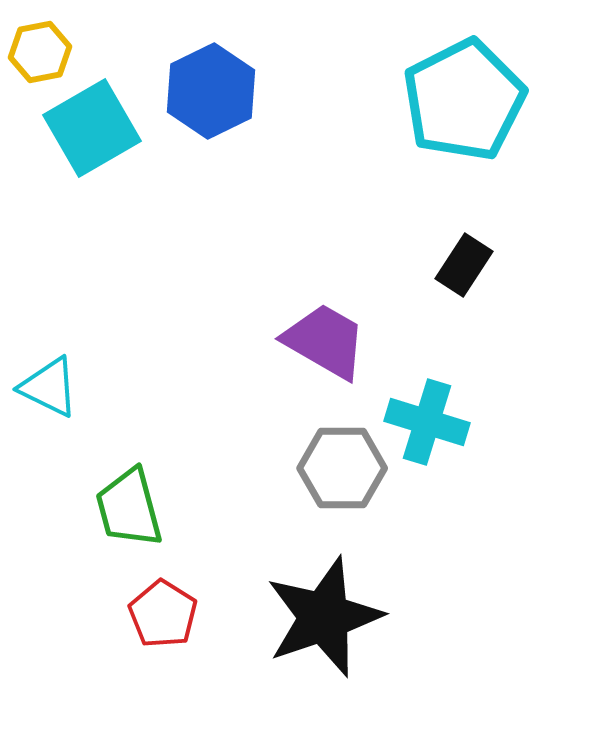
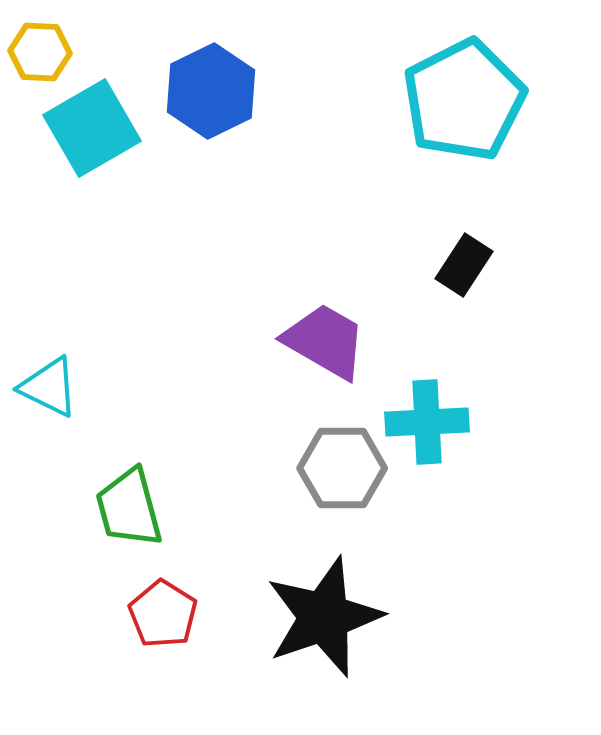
yellow hexagon: rotated 14 degrees clockwise
cyan cross: rotated 20 degrees counterclockwise
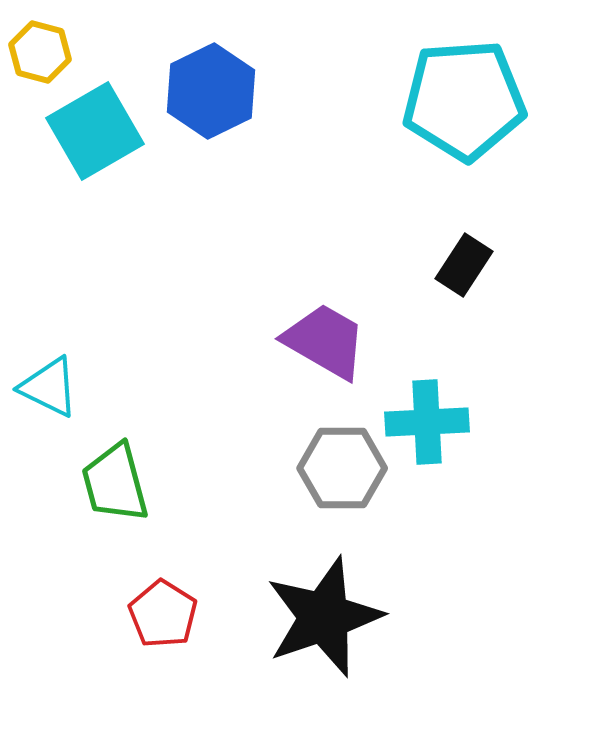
yellow hexagon: rotated 12 degrees clockwise
cyan pentagon: rotated 23 degrees clockwise
cyan square: moved 3 px right, 3 px down
green trapezoid: moved 14 px left, 25 px up
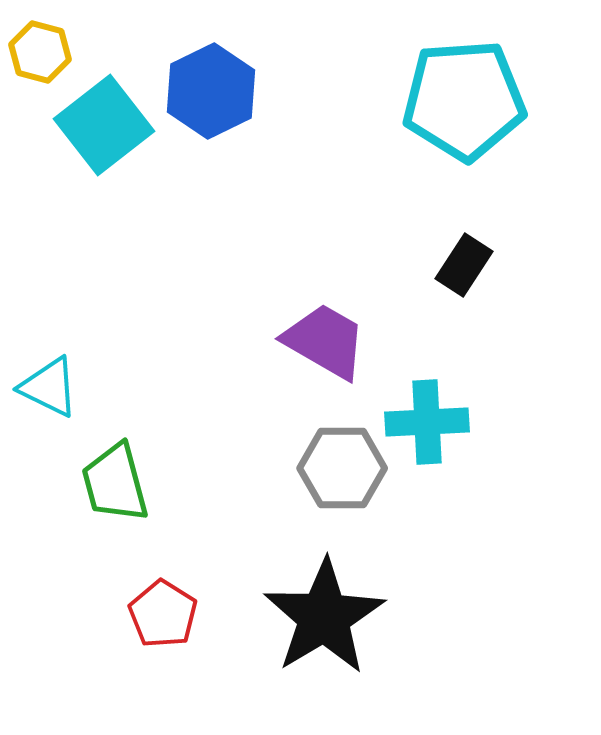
cyan square: moved 9 px right, 6 px up; rotated 8 degrees counterclockwise
black star: rotated 12 degrees counterclockwise
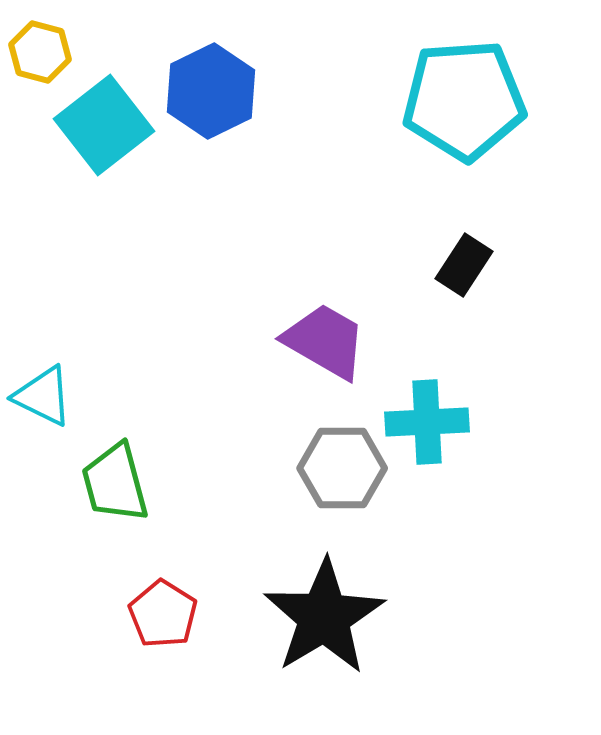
cyan triangle: moved 6 px left, 9 px down
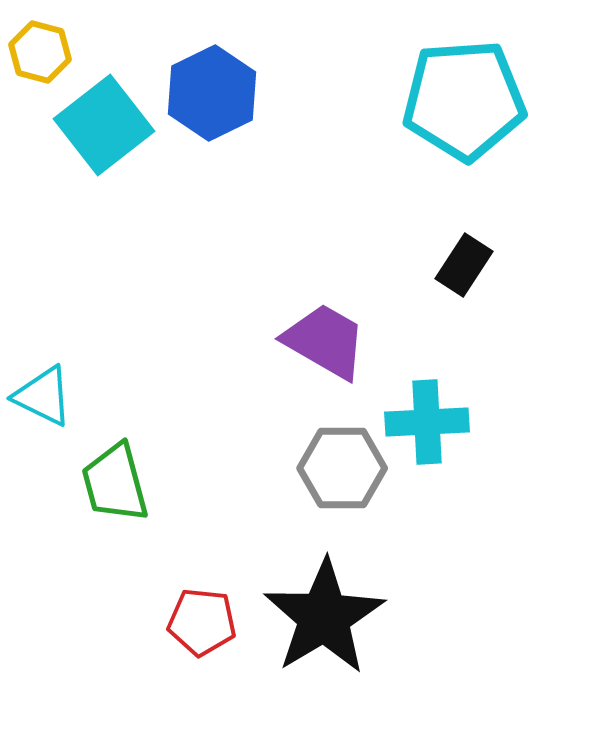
blue hexagon: moved 1 px right, 2 px down
red pentagon: moved 39 px right, 8 px down; rotated 26 degrees counterclockwise
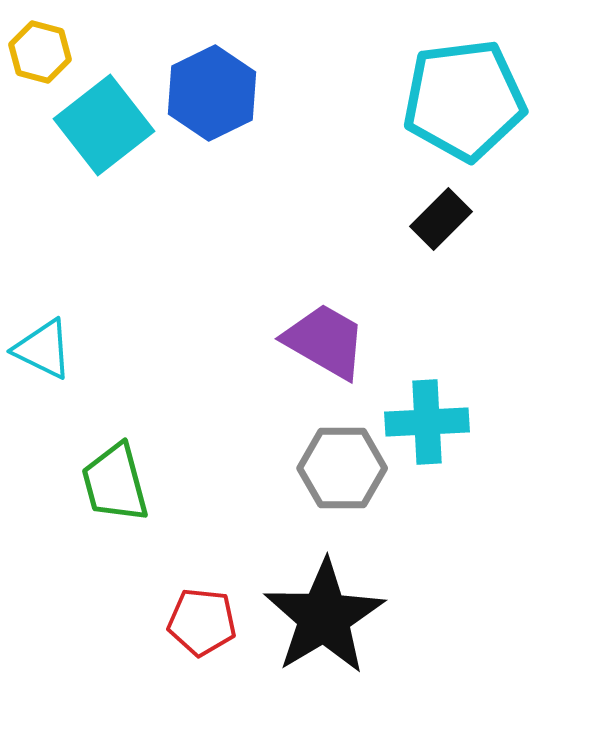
cyan pentagon: rotated 3 degrees counterclockwise
black rectangle: moved 23 px left, 46 px up; rotated 12 degrees clockwise
cyan triangle: moved 47 px up
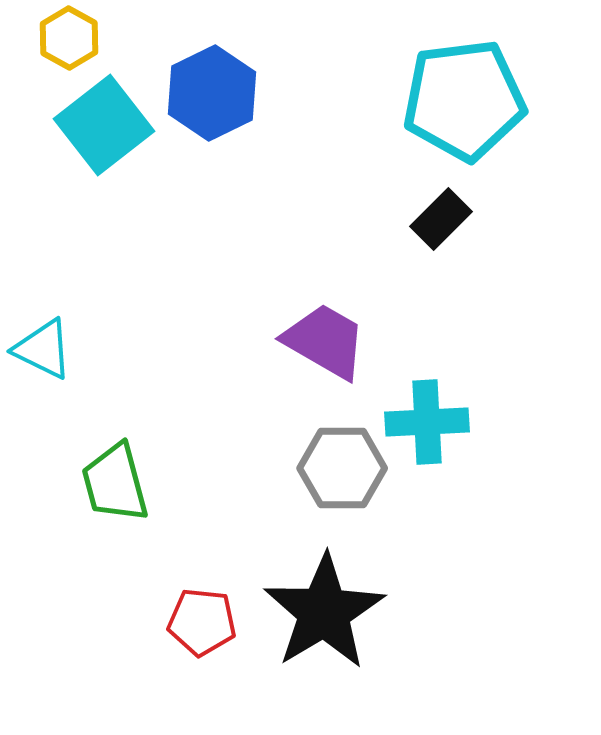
yellow hexagon: moved 29 px right, 14 px up; rotated 14 degrees clockwise
black star: moved 5 px up
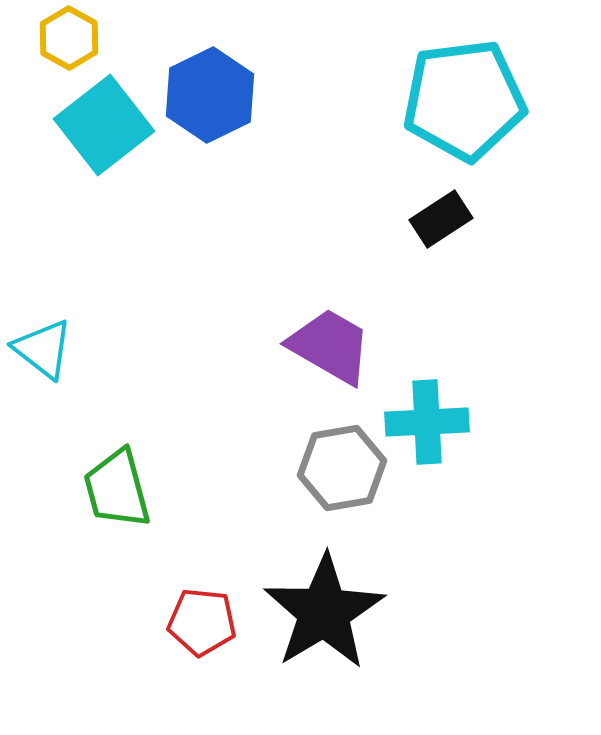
blue hexagon: moved 2 px left, 2 px down
black rectangle: rotated 12 degrees clockwise
purple trapezoid: moved 5 px right, 5 px down
cyan triangle: rotated 12 degrees clockwise
gray hexagon: rotated 10 degrees counterclockwise
green trapezoid: moved 2 px right, 6 px down
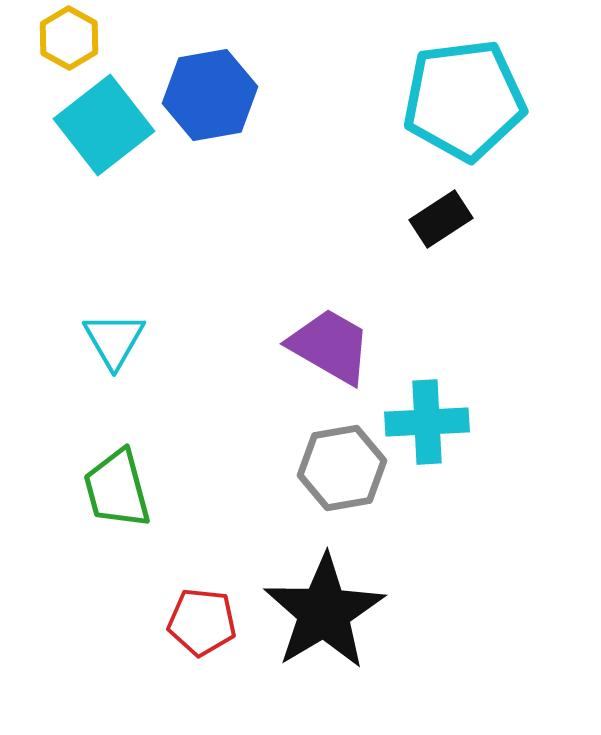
blue hexagon: rotated 16 degrees clockwise
cyan triangle: moved 71 px right, 9 px up; rotated 22 degrees clockwise
